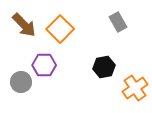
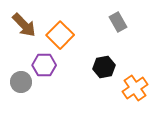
orange square: moved 6 px down
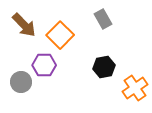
gray rectangle: moved 15 px left, 3 px up
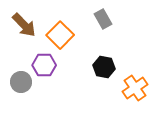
black hexagon: rotated 20 degrees clockwise
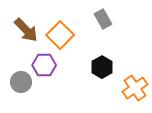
brown arrow: moved 2 px right, 5 px down
black hexagon: moved 2 px left; rotated 20 degrees clockwise
